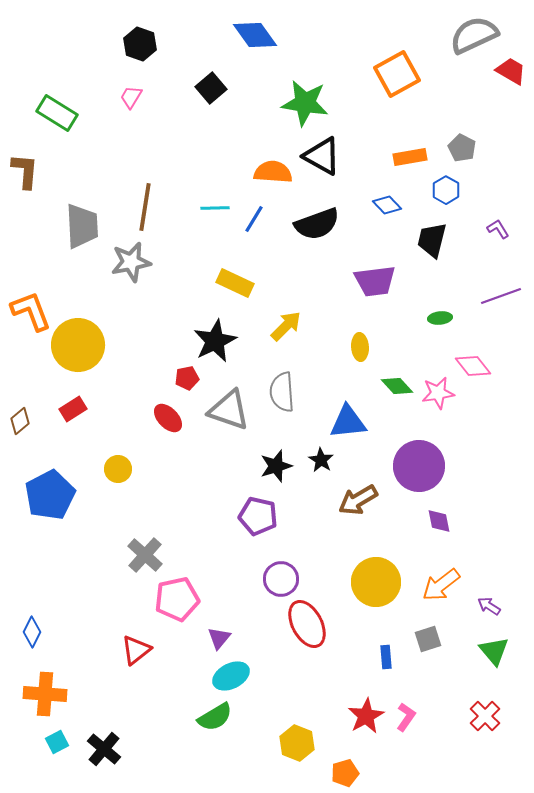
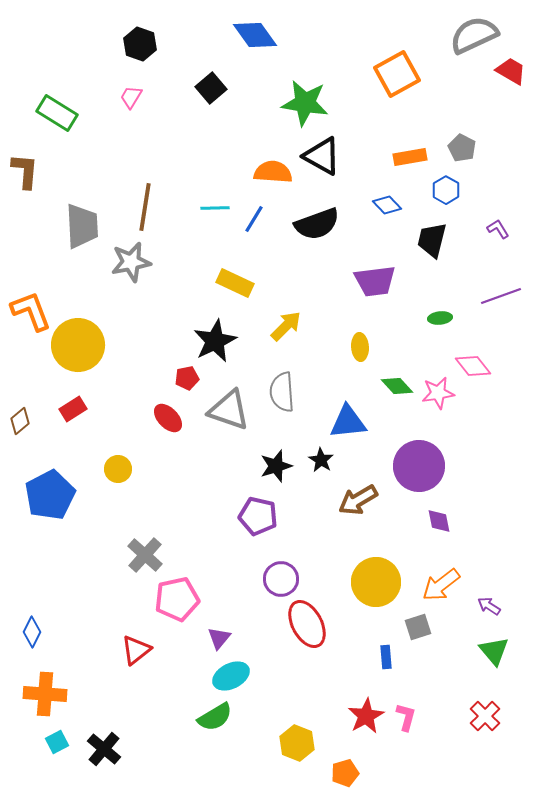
gray square at (428, 639): moved 10 px left, 12 px up
pink L-shape at (406, 717): rotated 20 degrees counterclockwise
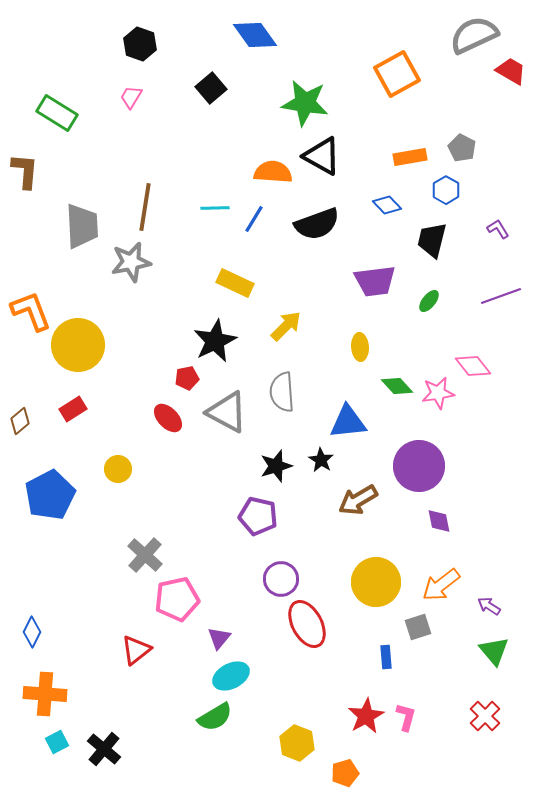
green ellipse at (440, 318): moved 11 px left, 17 px up; rotated 45 degrees counterclockwise
gray triangle at (229, 410): moved 2 px left, 2 px down; rotated 9 degrees clockwise
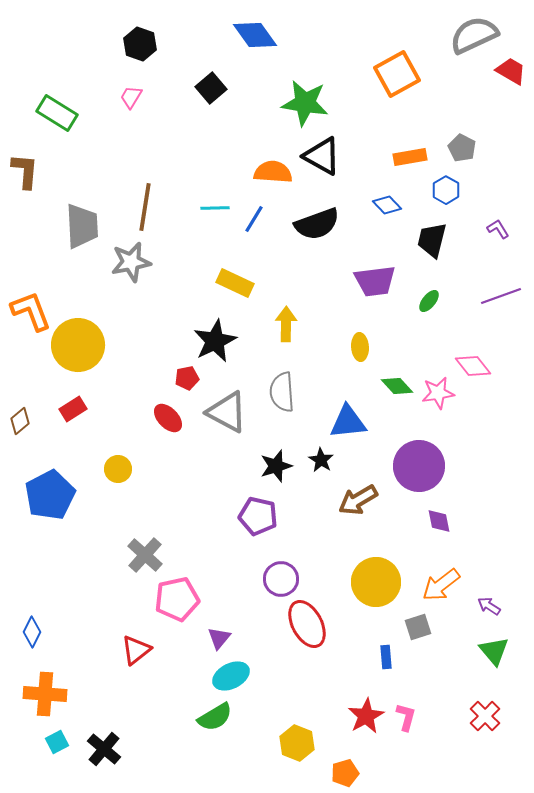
yellow arrow at (286, 326): moved 2 px up; rotated 44 degrees counterclockwise
